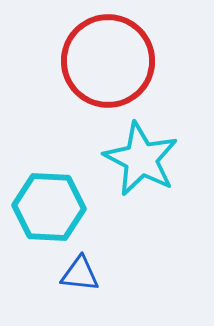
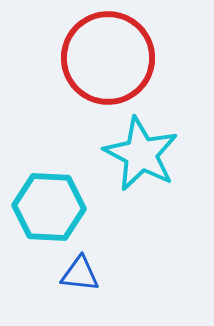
red circle: moved 3 px up
cyan star: moved 5 px up
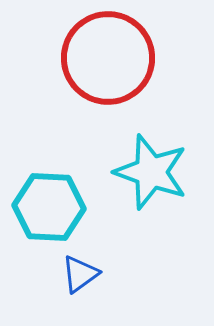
cyan star: moved 10 px right, 18 px down; rotated 8 degrees counterclockwise
blue triangle: rotated 42 degrees counterclockwise
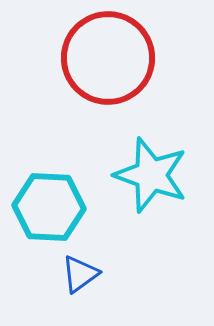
cyan star: moved 3 px down
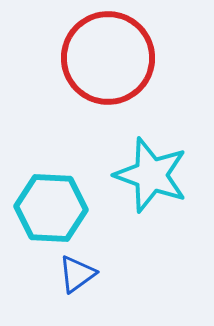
cyan hexagon: moved 2 px right, 1 px down
blue triangle: moved 3 px left
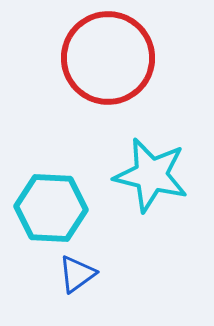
cyan star: rotated 6 degrees counterclockwise
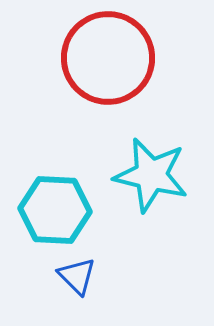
cyan hexagon: moved 4 px right, 2 px down
blue triangle: moved 2 px down; rotated 39 degrees counterclockwise
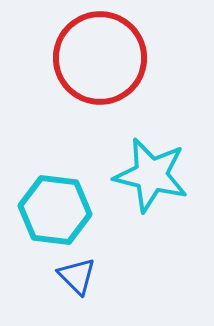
red circle: moved 8 px left
cyan hexagon: rotated 4 degrees clockwise
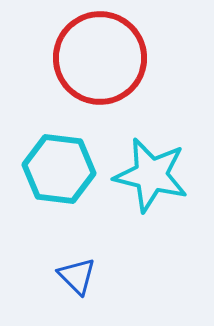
cyan hexagon: moved 4 px right, 41 px up
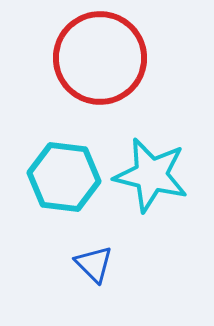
cyan hexagon: moved 5 px right, 8 px down
blue triangle: moved 17 px right, 12 px up
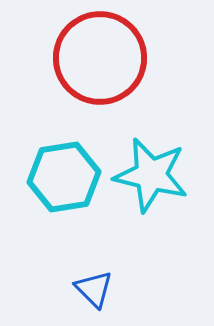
cyan hexagon: rotated 16 degrees counterclockwise
blue triangle: moved 25 px down
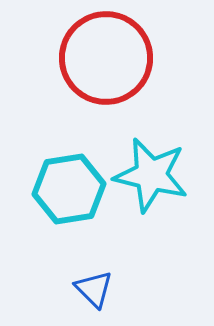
red circle: moved 6 px right
cyan hexagon: moved 5 px right, 12 px down
